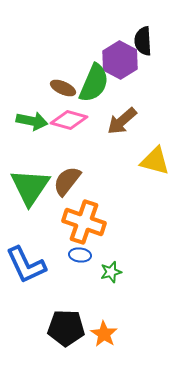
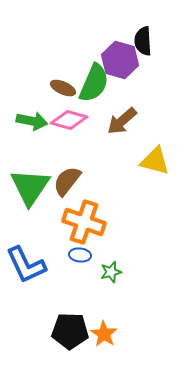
purple hexagon: rotated 12 degrees counterclockwise
black pentagon: moved 4 px right, 3 px down
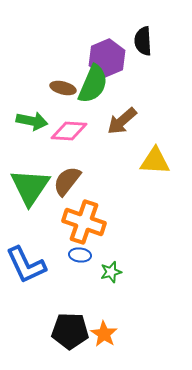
purple hexagon: moved 13 px left, 2 px up; rotated 21 degrees clockwise
green semicircle: moved 1 px left, 1 px down
brown ellipse: rotated 10 degrees counterclockwise
pink diamond: moved 11 px down; rotated 12 degrees counterclockwise
yellow triangle: rotated 12 degrees counterclockwise
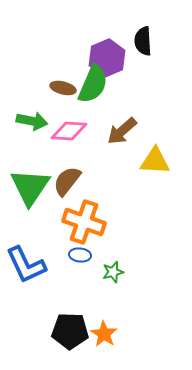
brown arrow: moved 10 px down
green star: moved 2 px right
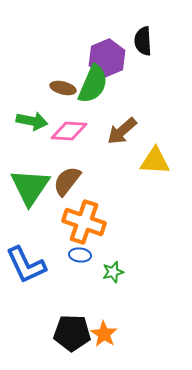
black pentagon: moved 2 px right, 2 px down
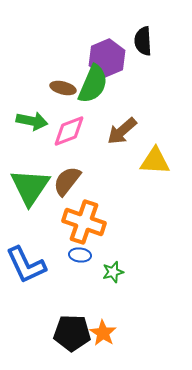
pink diamond: rotated 24 degrees counterclockwise
orange star: moved 1 px left, 1 px up
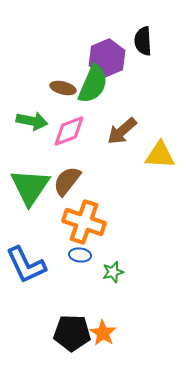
yellow triangle: moved 5 px right, 6 px up
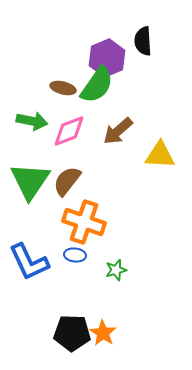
green semicircle: moved 4 px right, 1 px down; rotated 12 degrees clockwise
brown arrow: moved 4 px left
green triangle: moved 6 px up
blue ellipse: moved 5 px left
blue L-shape: moved 3 px right, 3 px up
green star: moved 3 px right, 2 px up
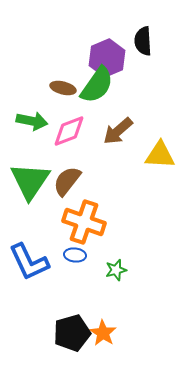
black pentagon: rotated 18 degrees counterclockwise
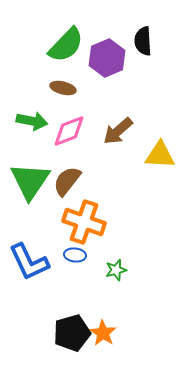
green semicircle: moved 31 px left, 40 px up; rotated 9 degrees clockwise
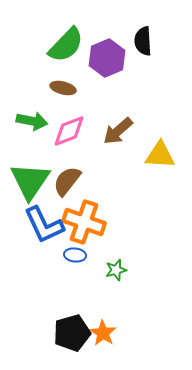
blue L-shape: moved 15 px right, 37 px up
